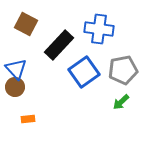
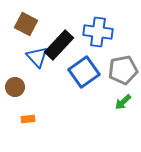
blue cross: moved 1 px left, 3 px down
blue triangle: moved 21 px right, 12 px up
green arrow: moved 2 px right
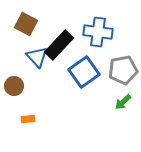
brown circle: moved 1 px left, 1 px up
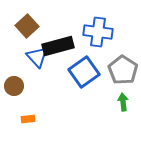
brown square: moved 1 px right, 2 px down; rotated 20 degrees clockwise
black rectangle: moved 1 px left, 1 px down; rotated 32 degrees clockwise
gray pentagon: rotated 28 degrees counterclockwise
green arrow: rotated 126 degrees clockwise
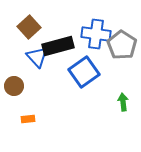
brown square: moved 2 px right, 1 px down
blue cross: moved 2 px left, 2 px down
gray pentagon: moved 1 px left, 25 px up
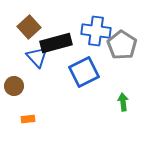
blue cross: moved 3 px up
black rectangle: moved 2 px left, 3 px up
blue square: rotated 8 degrees clockwise
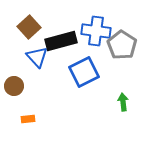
black rectangle: moved 5 px right, 2 px up
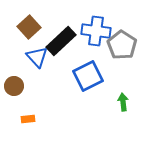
black rectangle: rotated 28 degrees counterclockwise
blue square: moved 4 px right, 4 px down
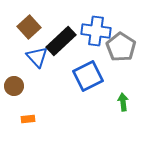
gray pentagon: moved 1 px left, 2 px down
